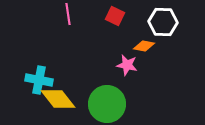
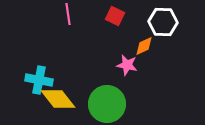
orange diamond: rotated 35 degrees counterclockwise
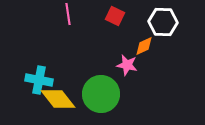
green circle: moved 6 px left, 10 px up
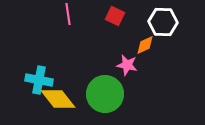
orange diamond: moved 1 px right, 1 px up
green circle: moved 4 px right
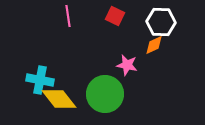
pink line: moved 2 px down
white hexagon: moved 2 px left
orange diamond: moved 9 px right
cyan cross: moved 1 px right
yellow diamond: moved 1 px right
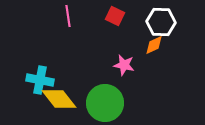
pink star: moved 3 px left
green circle: moved 9 px down
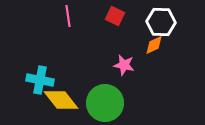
yellow diamond: moved 2 px right, 1 px down
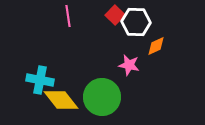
red square: moved 1 px up; rotated 18 degrees clockwise
white hexagon: moved 25 px left
orange diamond: moved 2 px right, 1 px down
pink star: moved 5 px right
green circle: moved 3 px left, 6 px up
